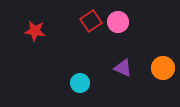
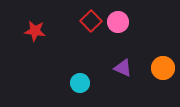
red square: rotated 10 degrees counterclockwise
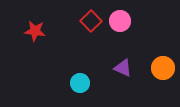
pink circle: moved 2 px right, 1 px up
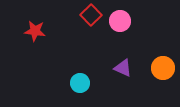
red square: moved 6 px up
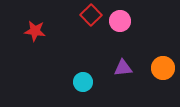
purple triangle: rotated 30 degrees counterclockwise
cyan circle: moved 3 px right, 1 px up
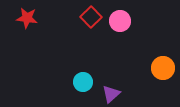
red square: moved 2 px down
red star: moved 8 px left, 13 px up
purple triangle: moved 12 px left, 26 px down; rotated 36 degrees counterclockwise
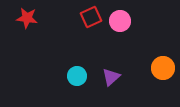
red square: rotated 20 degrees clockwise
cyan circle: moved 6 px left, 6 px up
purple triangle: moved 17 px up
